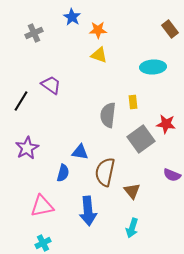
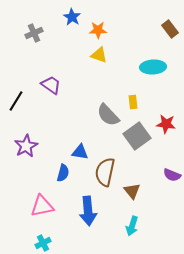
black line: moved 5 px left
gray semicircle: rotated 50 degrees counterclockwise
gray square: moved 4 px left, 3 px up
purple star: moved 1 px left, 2 px up
cyan arrow: moved 2 px up
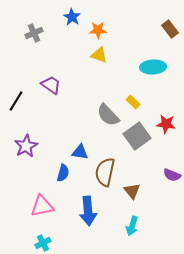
yellow rectangle: rotated 40 degrees counterclockwise
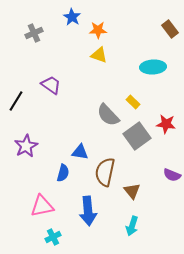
cyan cross: moved 10 px right, 6 px up
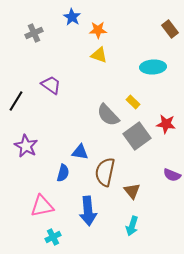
purple star: rotated 15 degrees counterclockwise
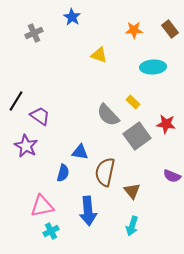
orange star: moved 36 px right
purple trapezoid: moved 11 px left, 31 px down
purple semicircle: moved 1 px down
cyan cross: moved 2 px left, 6 px up
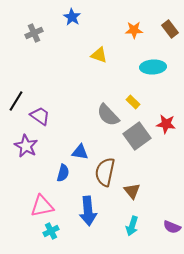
purple semicircle: moved 51 px down
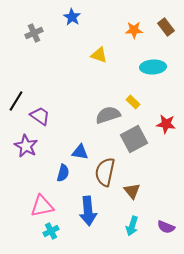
brown rectangle: moved 4 px left, 2 px up
gray semicircle: rotated 115 degrees clockwise
gray square: moved 3 px left, 3 px down; rotated 8 degrees clockwise
purple semicircle: moved 6 px left
